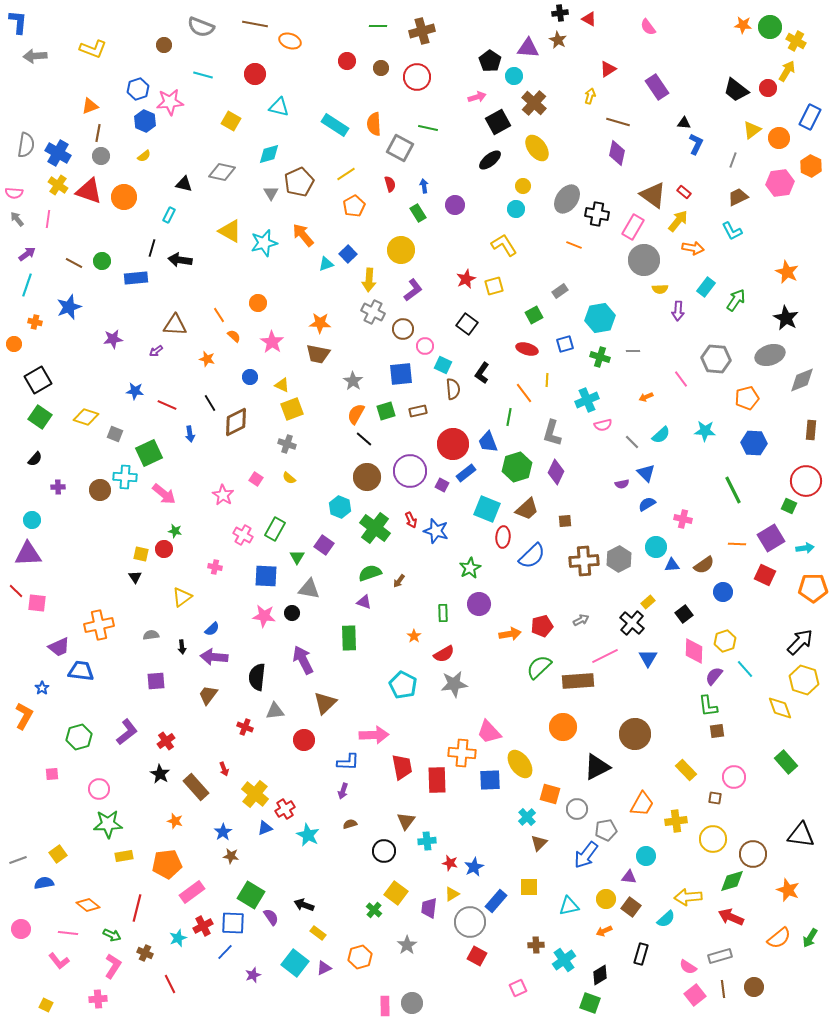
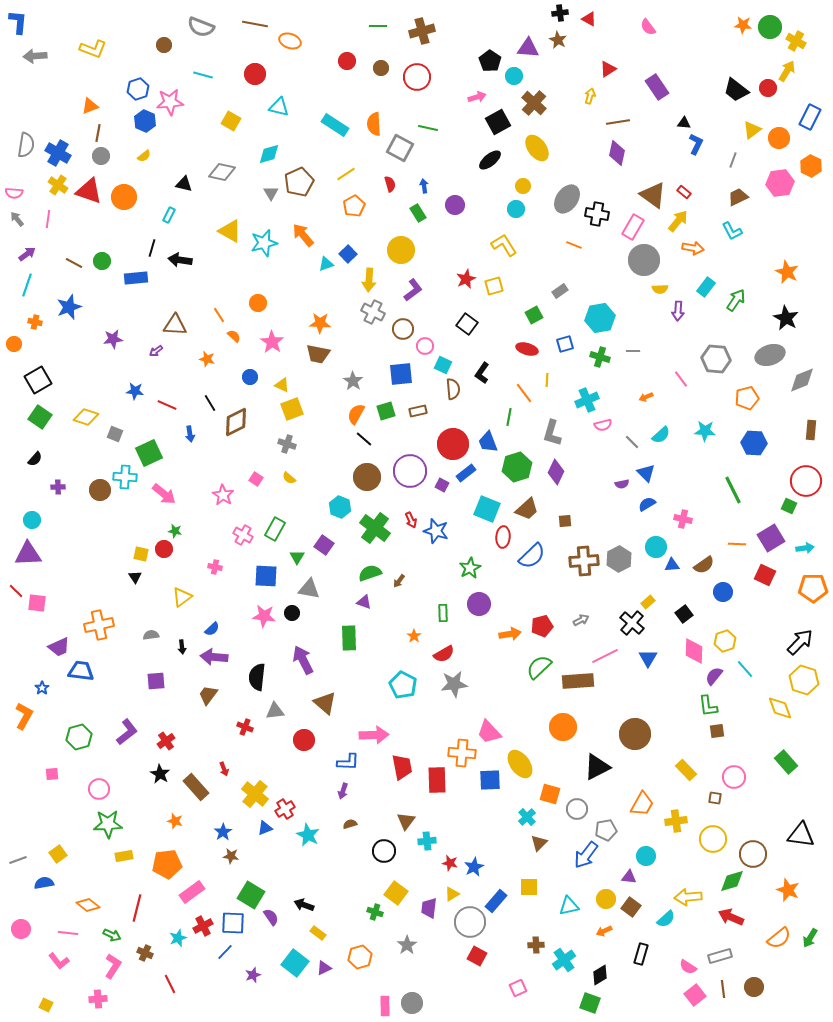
brown line at (618, 122): rotated 25 degrees counterclockwise
brown triangle at (325, 703): rotated 35 degrees counterclockwise
green cross at (374, 910): moved 1 px right, 2 px down; rotated 21 degrees counterclockwise
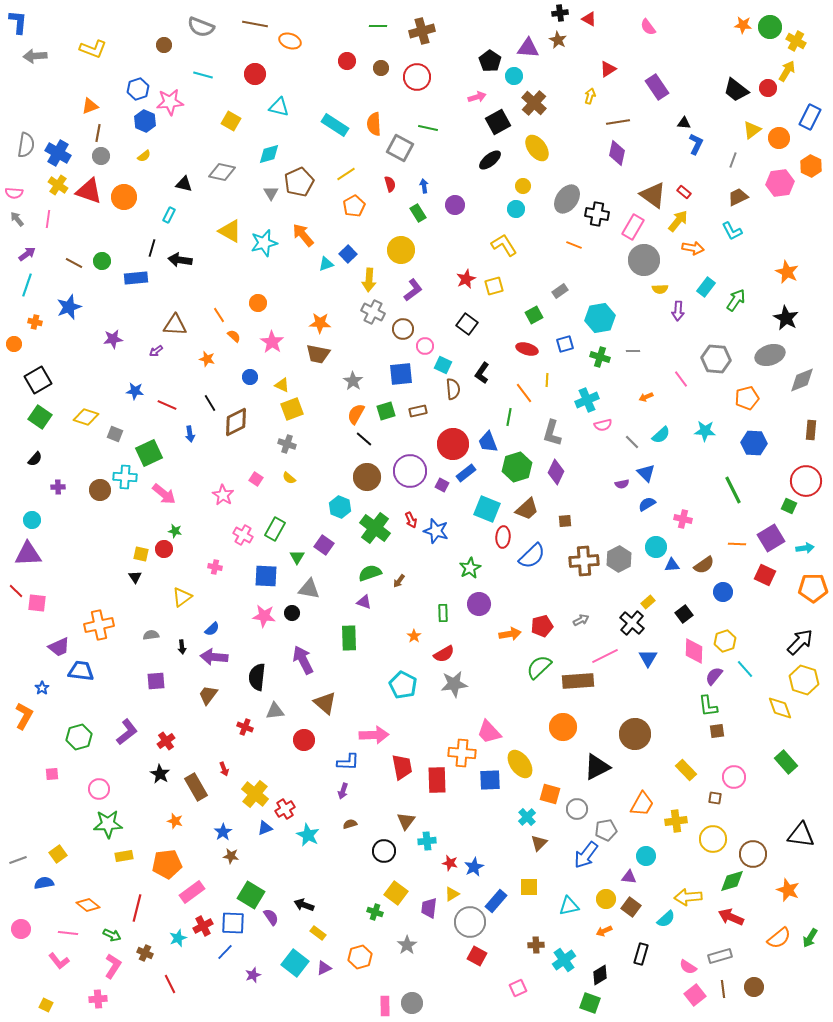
brown rectangle at (196, 787): rotated 12 degrees clockwise
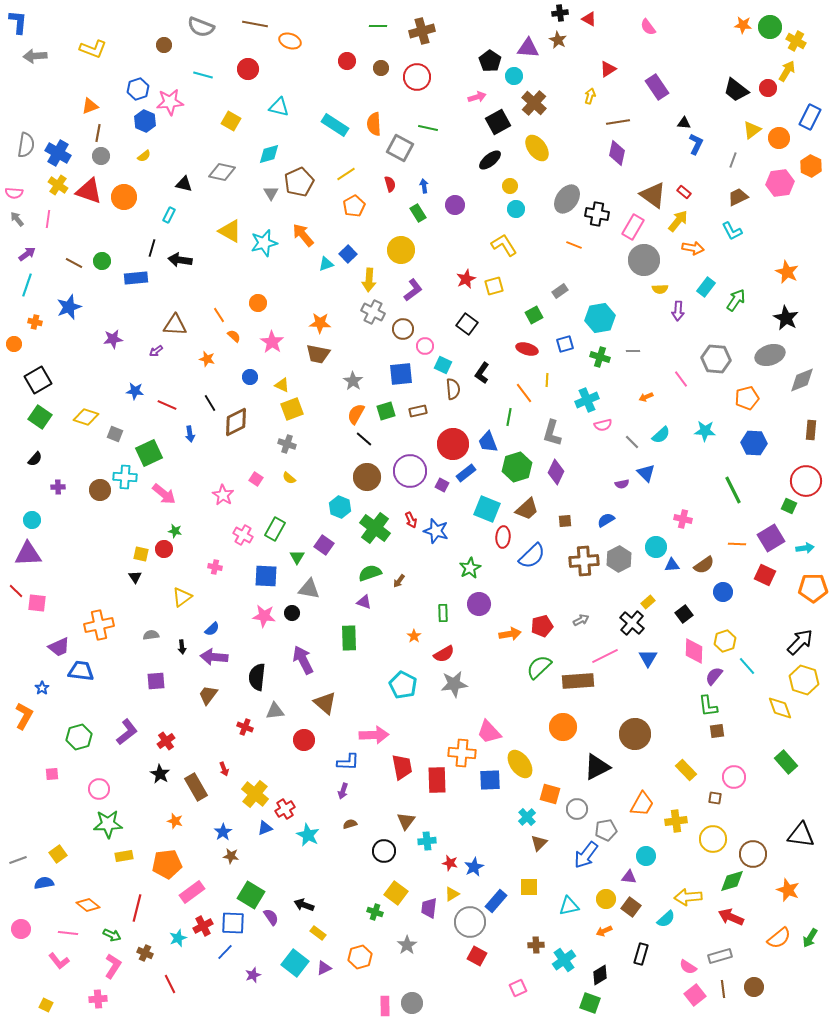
red circle at (255, 74): moved 7 px left, 5 px up
yellow circle at (523, 186): moved 13 px left
blue semicircle at (647, 504): moved 41 px left, 16 px down
cyan line at (745, 669): moved 2 px right, 3 px up
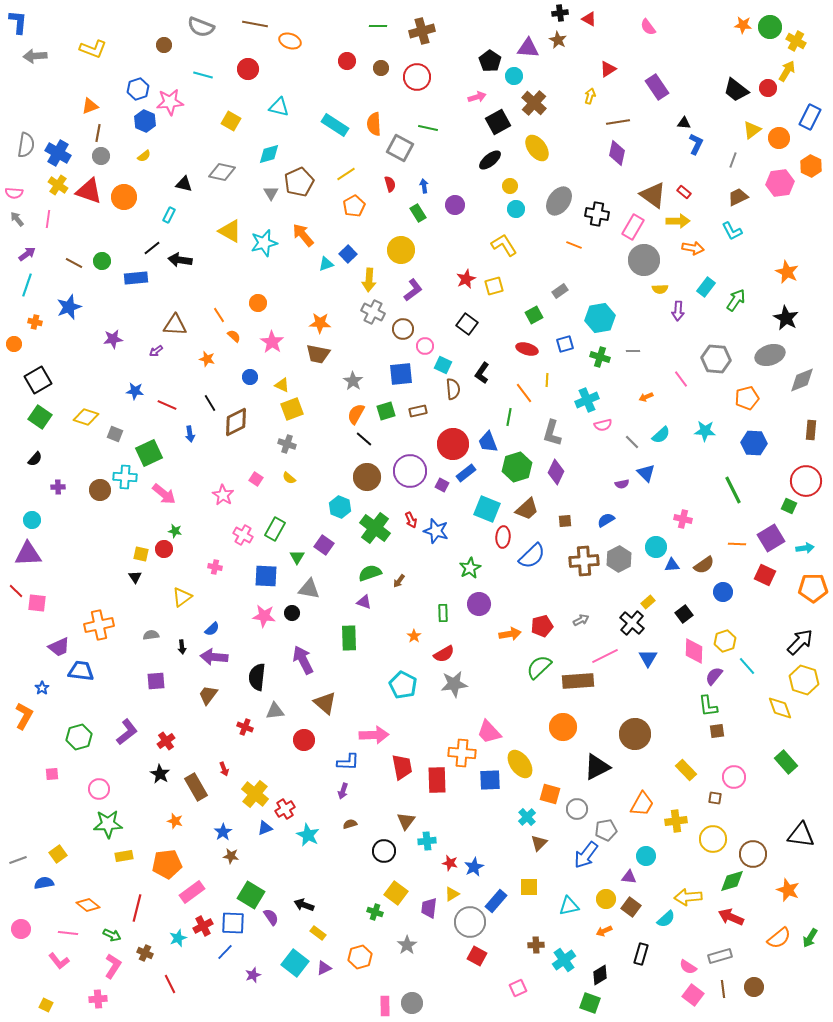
gray ellipse at (567, 199): moved 8 px left, 2 px down
yellow arrow at (678, 221): rotated 50 degrees clockwise
black line at (152, 248): rotated 36 degrees clockwise
pink square at (695, 995): moved 2 px left; rotated 15 degrees counterclockwise
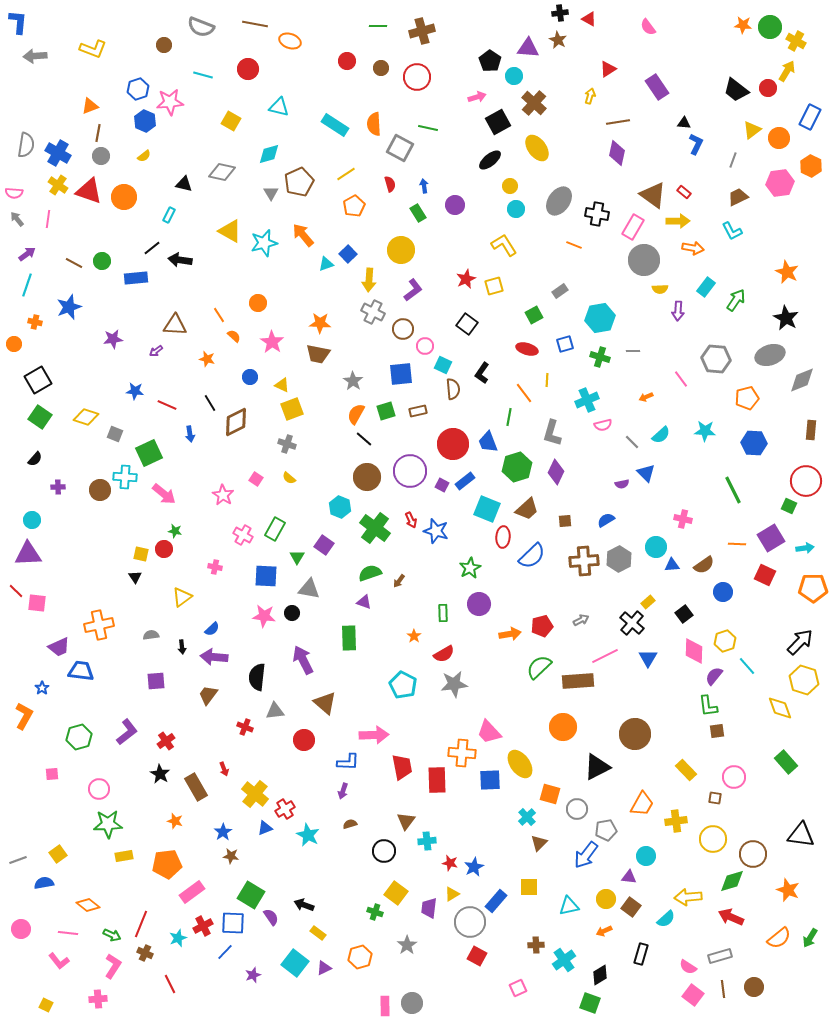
blue rectangle at (466, 473): moved 1 px left, 8 px down
red line at (137, 908): moved 4 px right, 16 px down; rotated 8 degrees clockwise
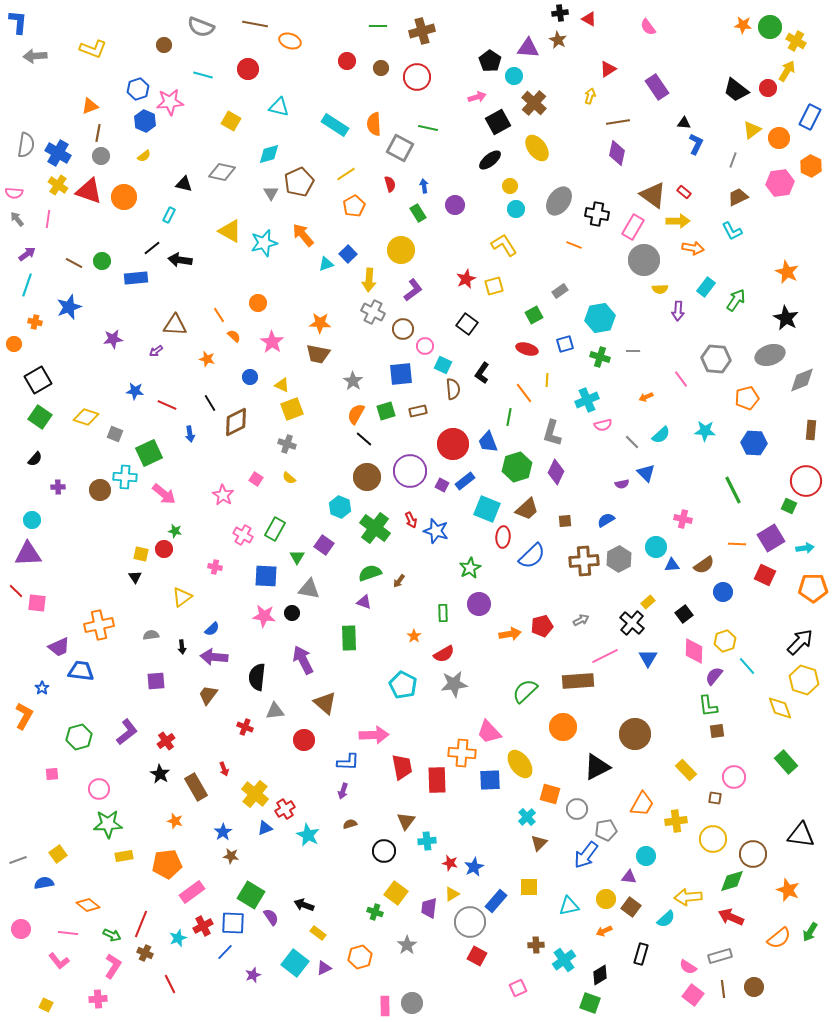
green semicircle at (539, 667): moved 14 px left, 24 px down
green arrow at (810, 938): moved 6 px up
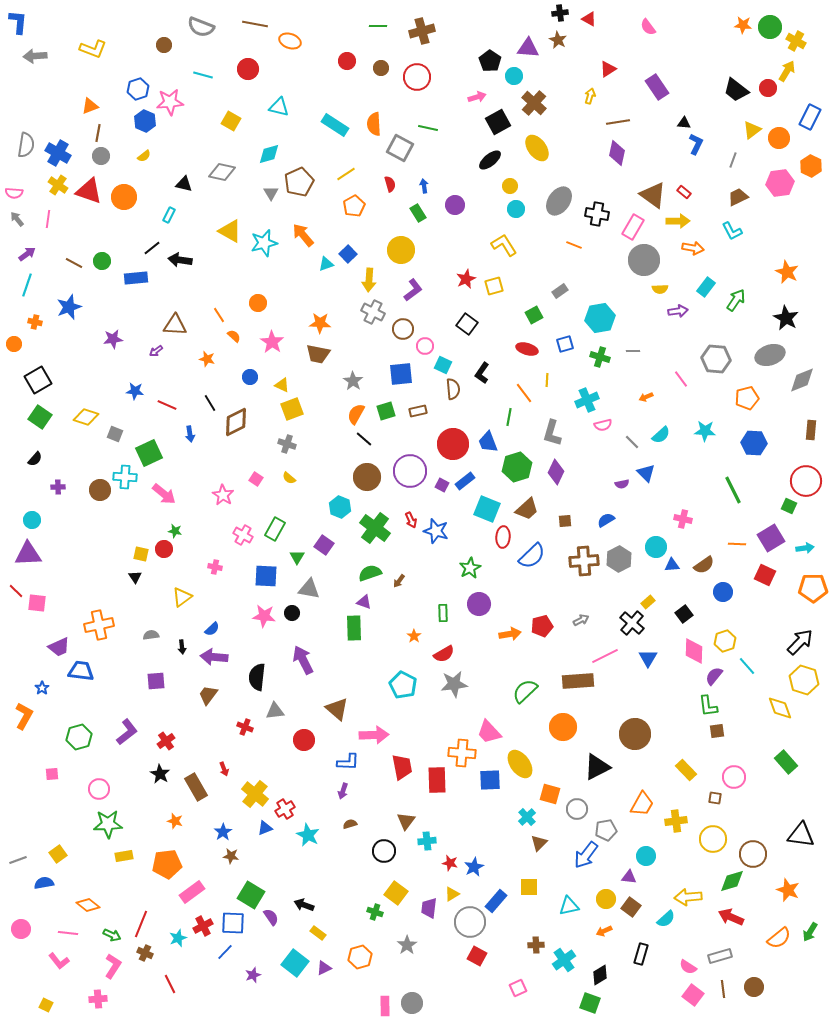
purple arrow at (678, 311): rotated 102 degrees counterclockwise
green rectangle at (349, 638): moved 5 px right, 10 px up
brown triangle at (325, 703): moved 12 px right, 6 px down
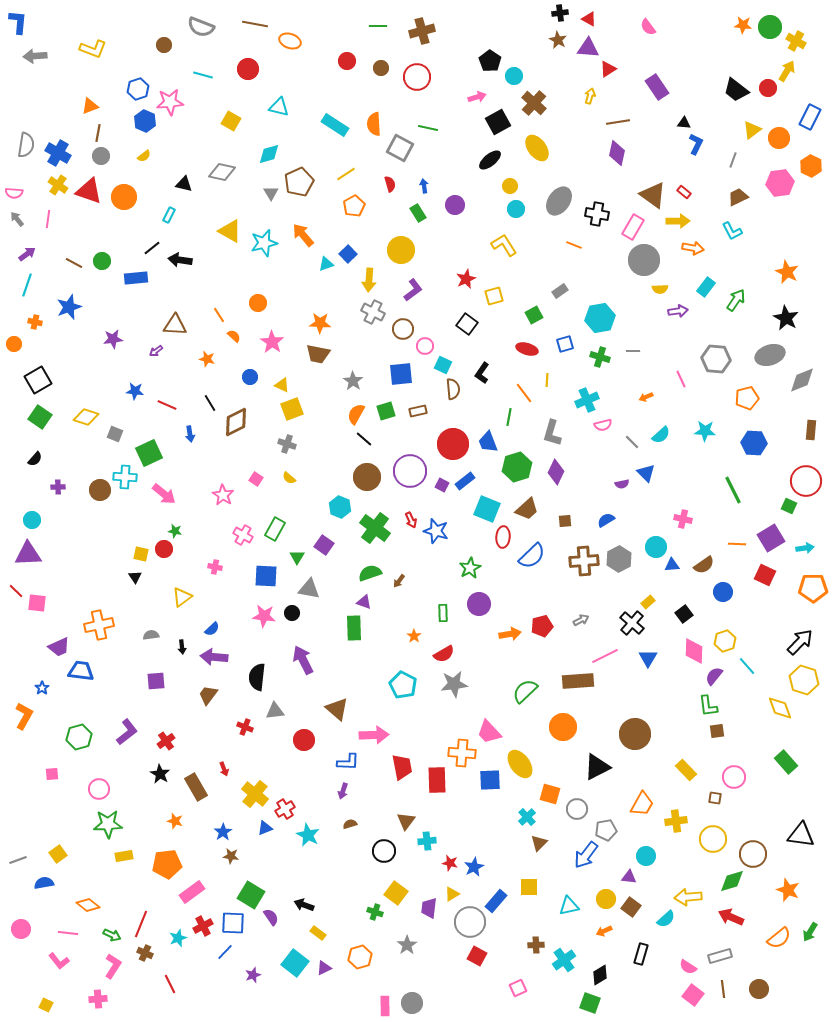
purple triangle at (528, 48): moved 60 px right
yellow square at (494, 286): moved 10 px down
pink line at (681, 379): rotated 12 degrees clockwise
brown circle at (754, 987): moved 5 px right, 2 px down
